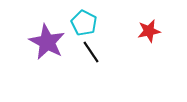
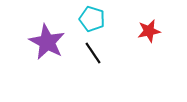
cyan pentagon: moved 8 px right, 4 px up; rotated 10 degrees counterclockwise
black line: moved 2 px right, 1 px down
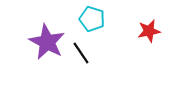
black line: moved 12 px left
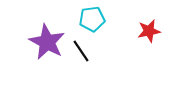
cyan pentagon: rotated 25 degrees counterclockwise
black line: moved 2 px up
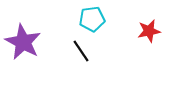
purple star: moved 24 px left
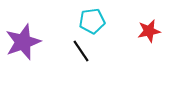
cyan pentagon: moved 2 px down
purple star: rotated 24 degrees clockwise
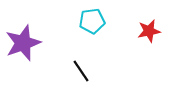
purple star: moved 1 px down
black line: moved 20 px down
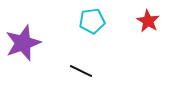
red star: moved 1 px left, 10 px up; rotated 30 degrees counterclockwise
black line: rotated 30 degrees counterclockwise
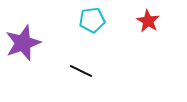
cyan pentagon: moved 1 px up
